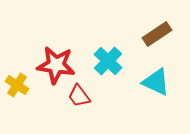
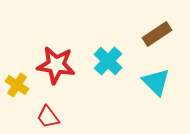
cyan triangle: rotated 20 degrees clockwise
red trapezoid: moved 31 px left, 21 px down
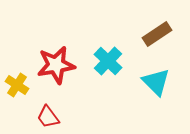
red star: rotated 18 degrees counterclockwise
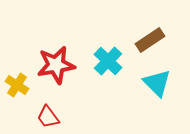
brown rectangle: moved 7 px left, 6 px down
cyan triangle: moved 1 px right, 1 px down
